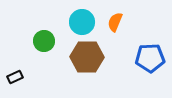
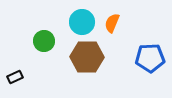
orange semicircle: moved 3 px left, 1 px down
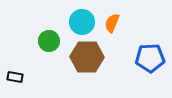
green circle: moved 5 px right
black rectangle: rotated 35 degrees clockwise
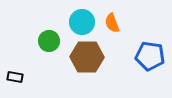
orange semicircle: rotated 42 degrees counterclockwise
blue pentagon: moved 2 px up; rotated 12 degrees clockwise
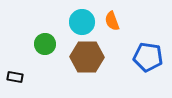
orange semicircle: moved 2 px up
green circle: moved 4 px left, 3 px down
blue pentagon: moved 2 px left, 1 px down
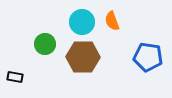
brown hexagon: moved 4 px left
